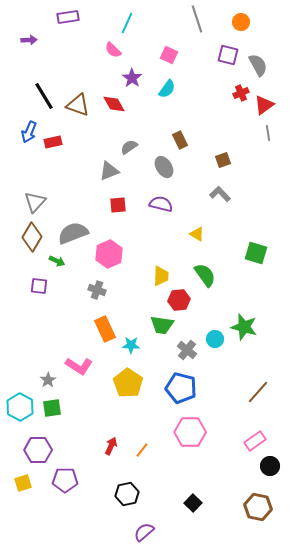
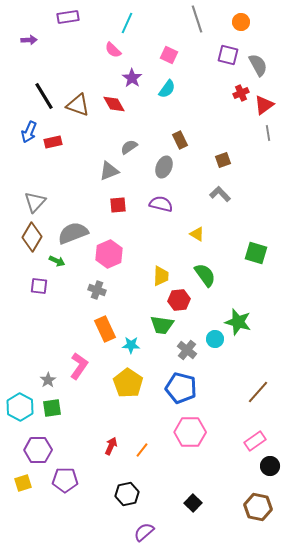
gray ellipse at (164, 167): rotated 55 degrees clockwise
green star at (244, 327): moved 6 px left, 5 px up
pink L-shape at (79, 366): rotated 88 degrees counterclockwise
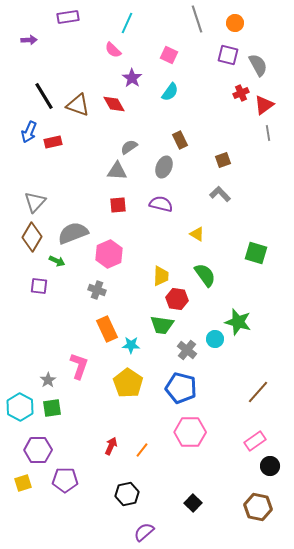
orange circle at (241, 22): moved 6 px left, 1 px down
cyan semicircle at (167, 89): moved 3 px right, 3 px down
gray triangle at (109, 171): moved 8 px right; rotated 25 degrees clockwise
red hexagon at (179, 300): moved 2 px left, 1 px up; rotated 15 degrees clockwise
orange rectangle at (105, 329): moved 2 px right
pink L-shape at (79, 366): rotated 16 degrees counterclockwise
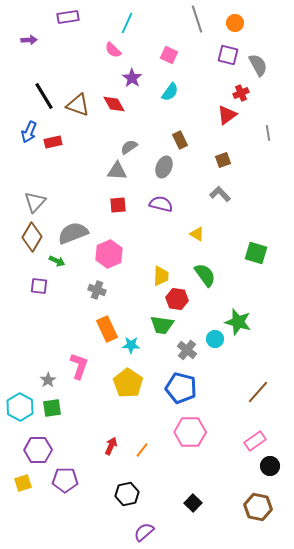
red triangle at (264, 105): moved 37 px left, 10 px down
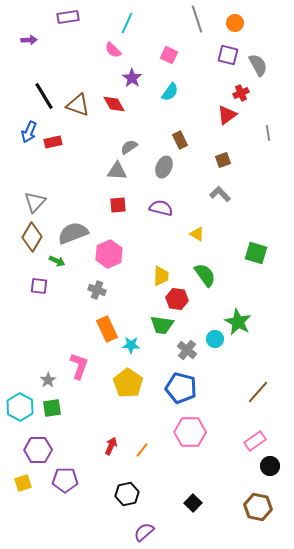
purple semicircle at (161, 204): moved 4 px down
green star at (238, 322): rotated 12 degrees clockwise
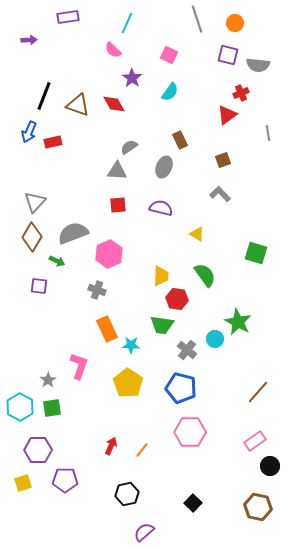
gray semicircle at (258, 65): rotated 125 degrees clockwise
black line at (44, 96): rotated 52 degrees clockwise
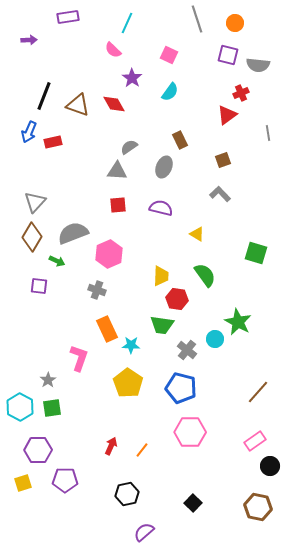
pink L-shape at (79, 366): moved 8 px up
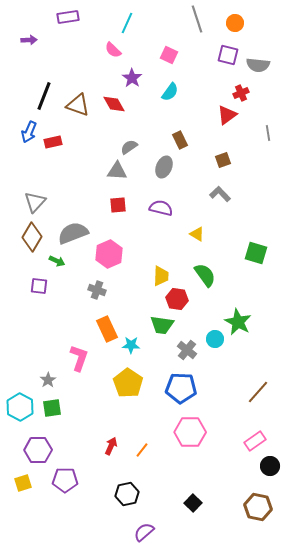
blue pentagon at (181, 388): rotated 12 degrees counterclockwise
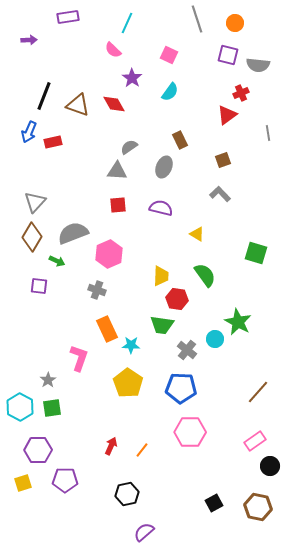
black square at (193, 503): moved 21 px right; rotated 18 degrees clockwise
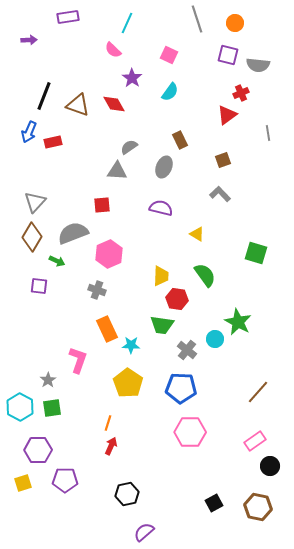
red square at (118, 205): moved 16 px left
pink L-shape at (79, 358): moved 1 px left, 2 px down
orange line at (142, 450): moved 34 px left, 27 px up; rotated 21 degrees counterclockwise
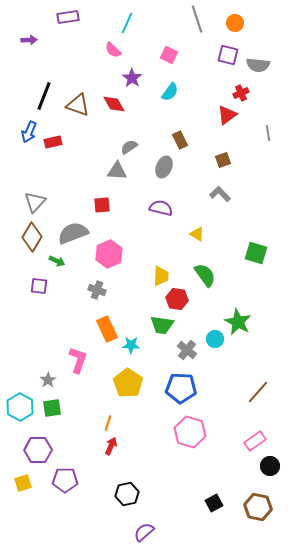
pink hexagon at (190, 432): rotated 16 degrees clockwise
